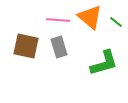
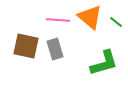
gray rectangle: moved 4 px left, 2 px down
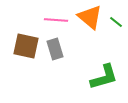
pink line: moved 2 px left
green L-shape: moved 14 px down
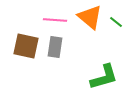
pink line: moved 1 px left
gray rectangle: moved 2 px up; rotated 25 degrees clockwise
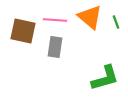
green line: rotated 32 degrees clockwise
brown square: moved 3 px left, 15 px up
green L-shape: moved 1 px right, 1 px down
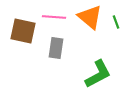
pink line: moved 1 px left, 3 px up
gray rectangle: moved 1 px right, 1 px down
green L-shape: moved 7 px left, 4 px up; rotated 12 degrees counterclockwise
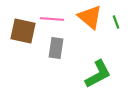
pink line: moved 2 px left, 2 px down
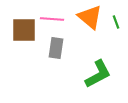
brown square: moved 1 px right, 1 px up; rotated 12 degrees counterclockwise
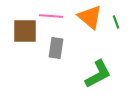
pink line: moved 1 px left, 3 px up
brown square: moved 1 px right, 1 px down
